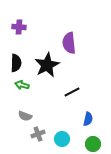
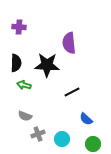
black star: rotated 30 degrees clockwise
green arrow: moved 2 px right
blue semicircle: moved 2 px left; rotated 120 degrees clockwise
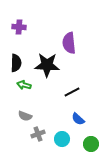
blue semicircle: moved 8 px left
green circle: moved 2 px left
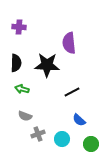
green arrow: moved 2 px left, 4 px down
blue semicircle: moved 1 px right, 1 px down
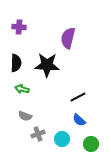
purple semicircle: moved 1 px left, 5 px up; rotated 20 degrees clockwise
black line: moved 6 px right, 5 px down
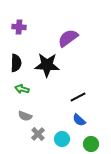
purple semicircle: rotated 40 degrees clockwise
gray cross: rotated 24 degrees counterclockwise
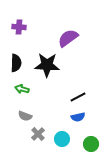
blue semicircle: moved 1 px left, 3 px up; rotated 56 degrees counterclockwise
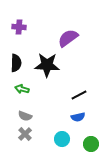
black line: moved 1 px right, 2 px up
gray cross: moved 13 px left
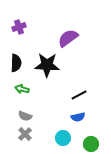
purple cross: rotated 24 degrees counterclockwise
cyan circle: moved 1 px right, 1 px up
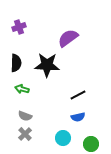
black line: moved 1 px left
